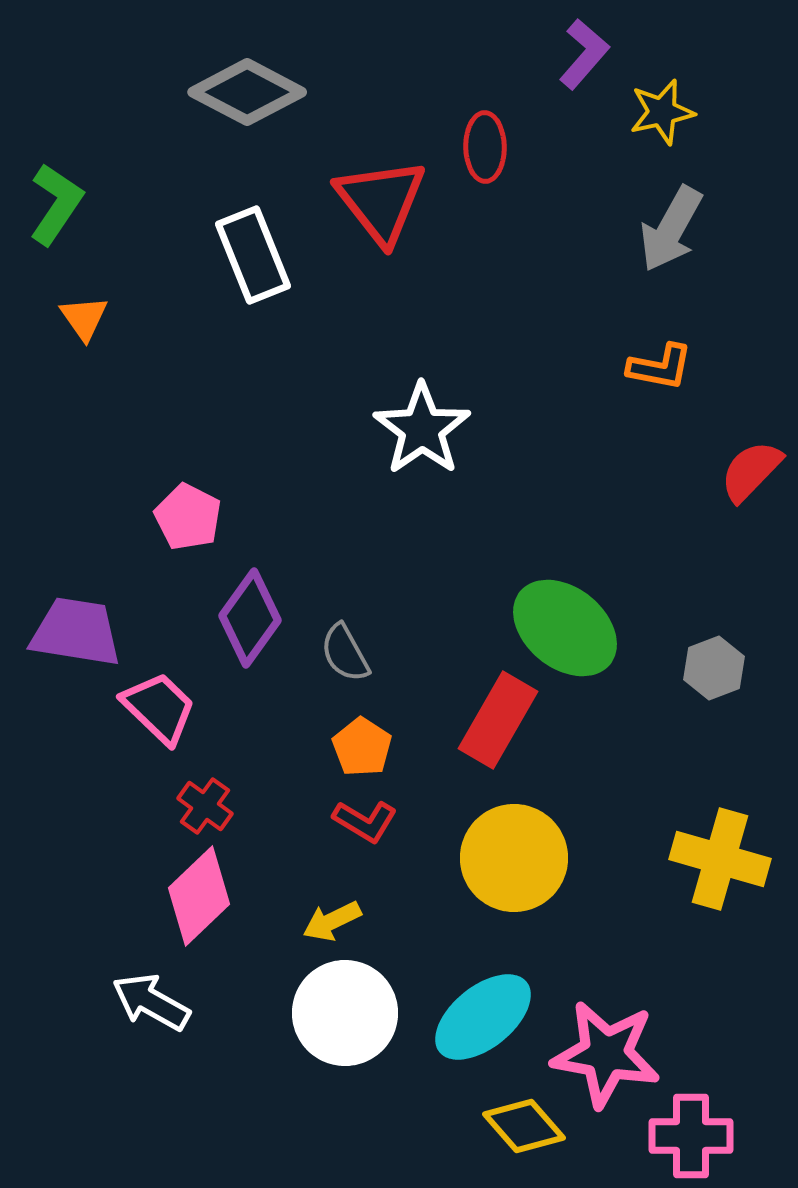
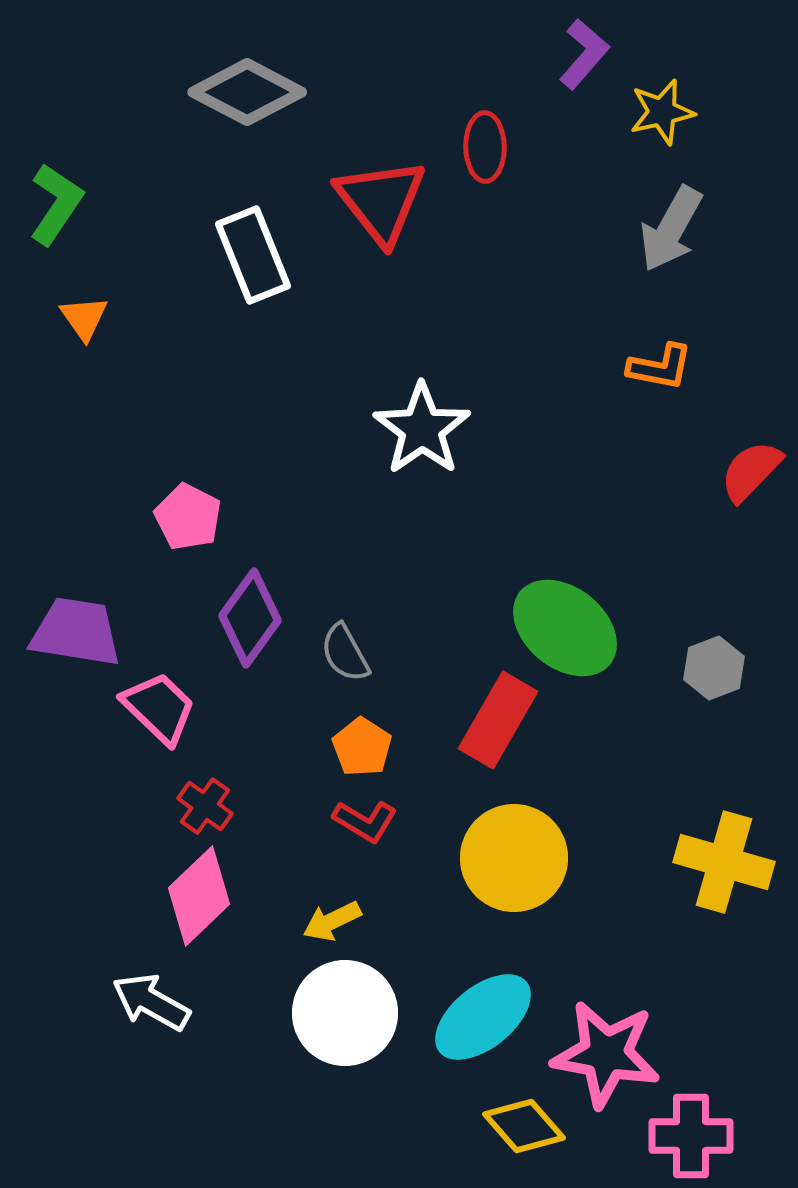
yellow cross: moved 4 px right, 3 px down
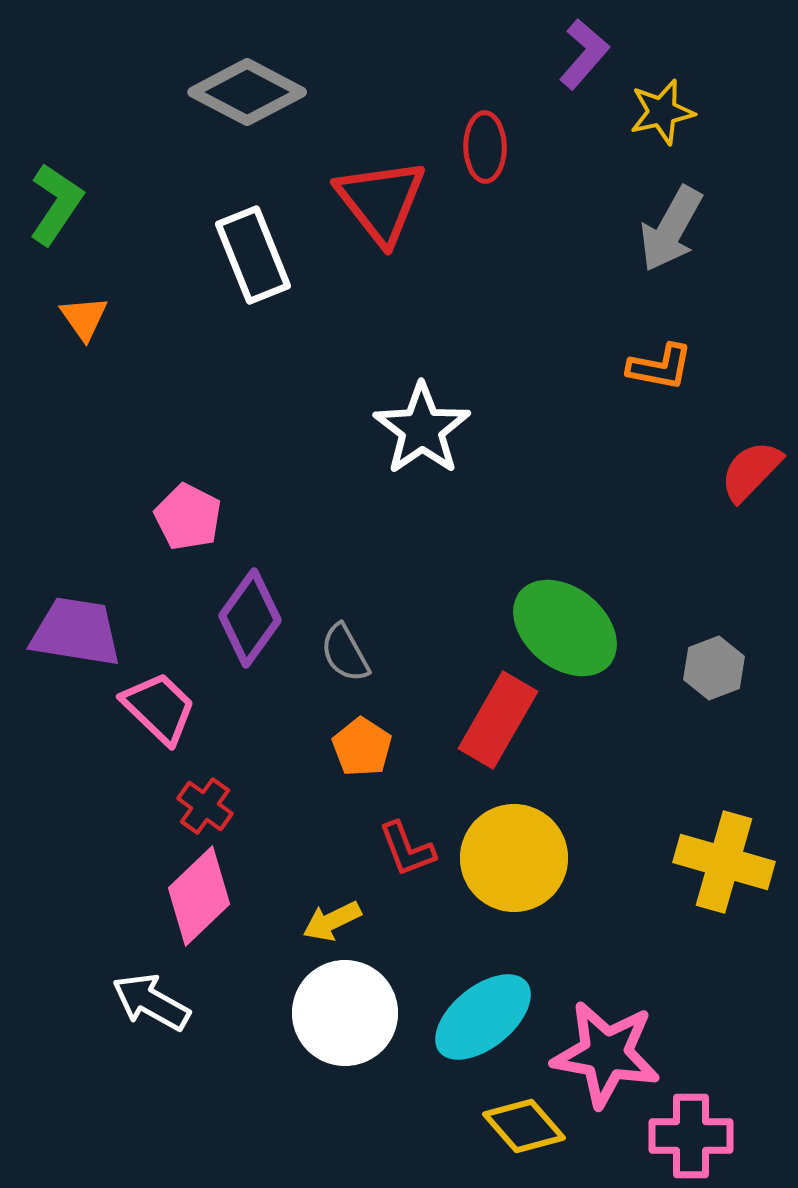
red L-shape: moved 42 px right, 28 px down; rotated 38 degrees clockwise
